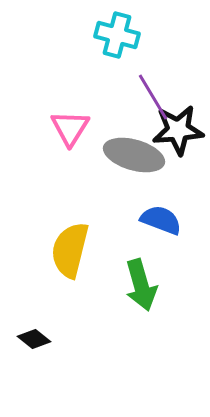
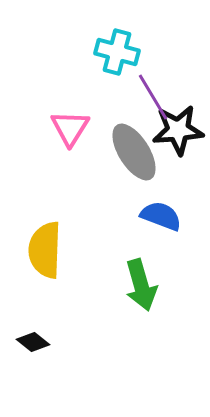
cyan cross: moved 17 px down
gray ellipse: moved 3 px up; rotated 42 degrees clockwise
blue semicircle: moved 4 px up
yellow semicircle: moved 25 px left; rotated 12 degrees counterclockwise
black diamond: moved 1 px left, 3 px down
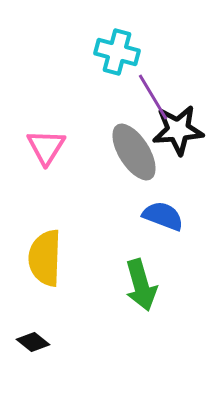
pink triangle: moved 24 px left, 19 px down
blue semicircle: moved 2 px right
yellow semicircle: moved 8 px down
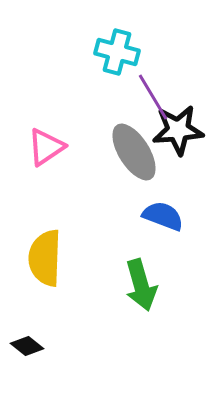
pink triangle: rotated 24 degrees clockwise
black diamond: moved 6 px left, 4 px down
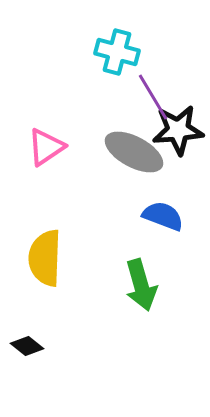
gray ellipse: rotated 30 degrees counterclockwise
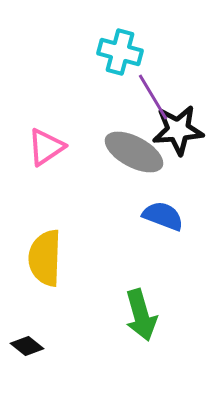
cyan cross: moved 3 px right
green arrow: moved 30 px down
